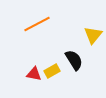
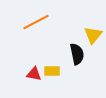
orange line: moved 1 px left, 2 px up
black semicircle: moved 3 px right, 6 px up; rotated 20 degrees clockwise
yellow rectangle: rotated 28 degrees clockwise
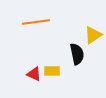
orange line: rotated 20 degrees clockwise
yellow triangle: rotated 18 degrees clockwise
red triangle: rotated 14 degrees clockwise
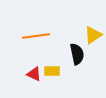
orange line: moved 14 px down
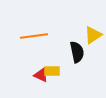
orange line: moved 2 px left
black semicircle: moved 2 px up
red triangle: moved 7 px right, 1 px down
